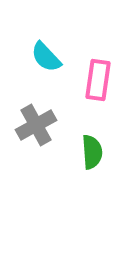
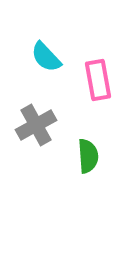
pink rectangle: rotated 18 degrees counterclockwise
green semicircle: moved 4 px left, 4 px down
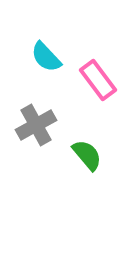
pink rectangle: rotated 27 degrees counterclockwise
green semicircle: moved 1 px left, 1 px up; rotated 36 degrees counterclockwise
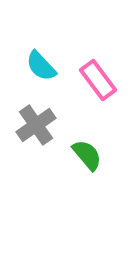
cyan semicircle: moved 5 px left, 9 px down
gray cross: rotated 6 degrees counterclockwise
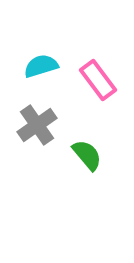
cyan semicircle: rotated 116 degrees clockwise
gray cross: moved 1 px right
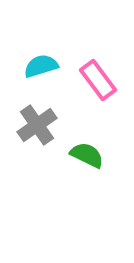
green semicircle: rotated 24 degrees counterclockwise
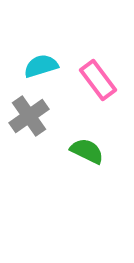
gray cross: moved 8 px left, 9 px up
green semicircle: moved 4 px up
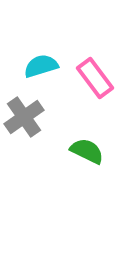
pink rectangle: moved 3 px left, 2 px up
gray cross: moved 5 px left, 1 px down
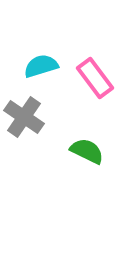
gray cross: rotated 21 degrees counterclockwise
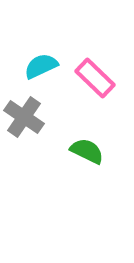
cyan semicircle: rotated 8 degrees counterclockwise
pink rectangle: rotated 9 degrees counterclockwise
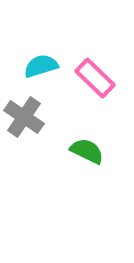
cyan semicircle: rotated 8 degrees clockwise
